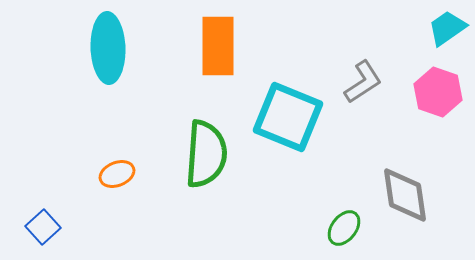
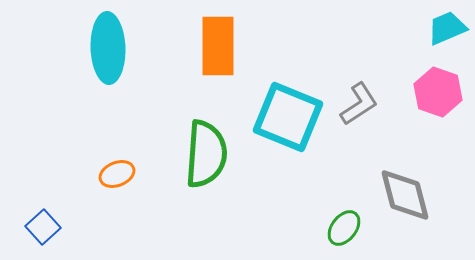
cyan trapezoid: rotated 12 degrees clockwise
gray L-shape: moved 4 px left, 22 px down
gray diamond: rotated 6 degrees counterclockwise
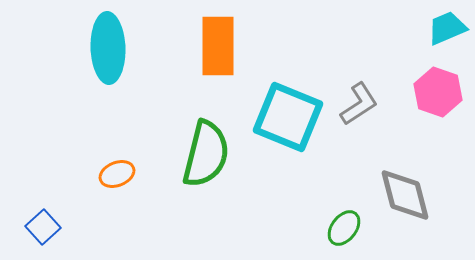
green semicircle: rotated 10 degrees clockwise
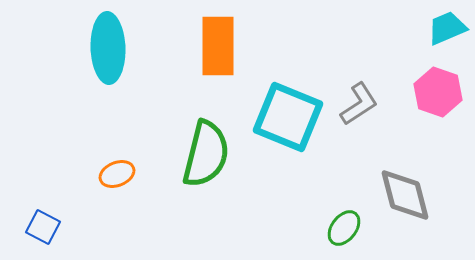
blue square: rotated 20 degrees counterclockwise
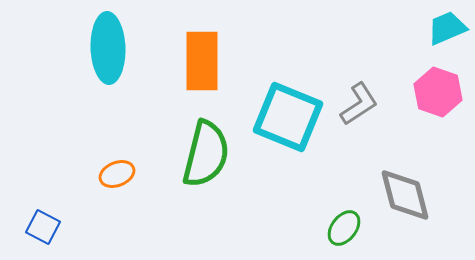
orange rectangle: moved 16 px left, 15 px down
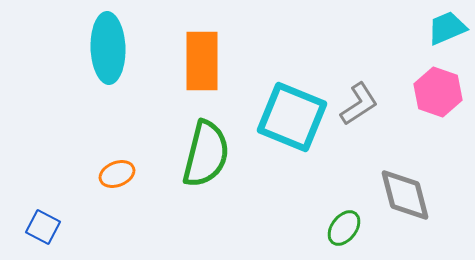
cyan square: moved 4 px right
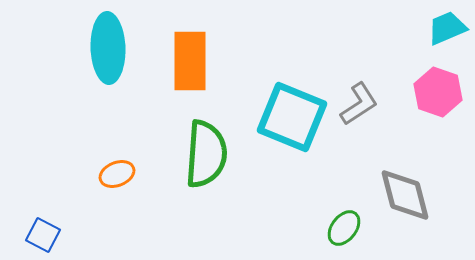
orange rectangle: moved 12 px left
green semicircle: rotated 10 degrees counterclockwise
blue square: moved 8 px down
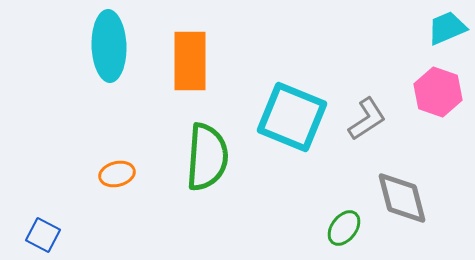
cyan ellipse: moved 1 px right, 2 px up
gray L-shape: moved 8 px right, 15 px down
green semicircle: moved 1 px right, 3 px down
orange ellipse: rotated 8 degrees clockwise
gray diamond: moved 3 px left, 3 px down
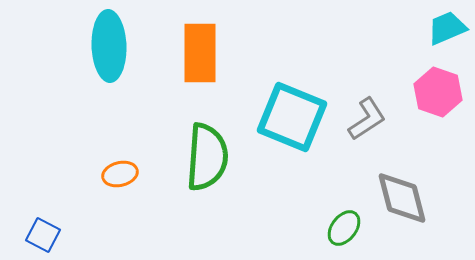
orange rectangle: moved 10 px right, 8 px up
orange ellipse: moved 3 px right
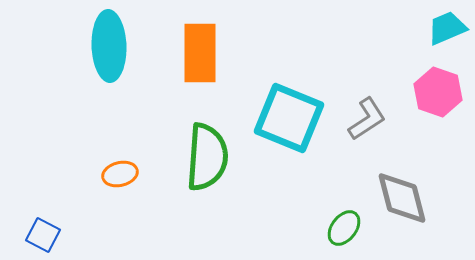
cyan square: moved 3 px left, 1 px down
